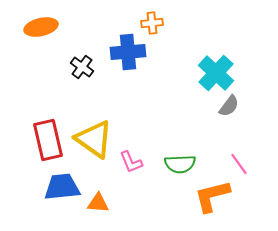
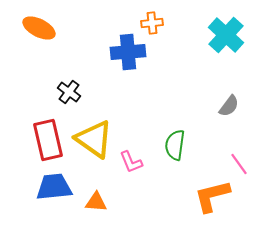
orange ellipse: moved 2 px left, 1 px down; rotated 40 degrees clockwise
black cross: moved 13 px left, 25 px down
cyan cross: moved 10 px right, 38 px up
green semicircle: moved 5 px left, 19 px up; rotated 100 degrees clockwise
blue trapezoid: moved 8 px left
orange triangle: moved 2 px left, 1 px up
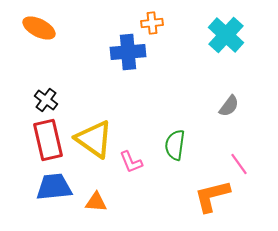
black cross: moved 23 px left, 8 px down
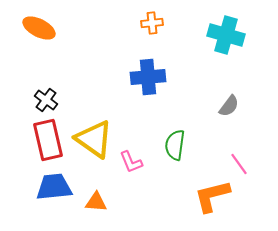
cyan cross: rotated 27 degrees counterclockwise
blue cross: moved 20 px right, 25 px down
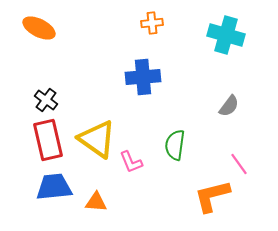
blue cross: moved 5 px left
yellow triangle: moved 3 px right
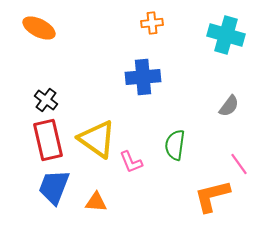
blue trapezoid: rotated 63 degrees counterclockwise
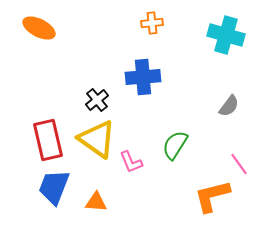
black cross: moved 51 px right; rotated 15 degrees clockwise
green semicircle: rotated 24 degrees clockwise
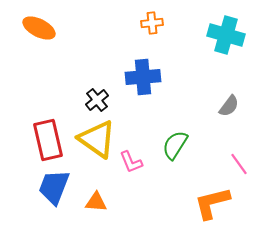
orange L-shape: moved 7 px down
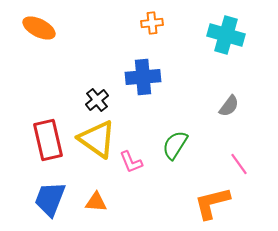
blue trapezoid: moved 4 px left, 12 px down
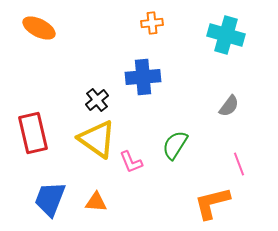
red rectangle: moved 15 px left, 7 px up
pink line: rotated 15 degrees clockwise
